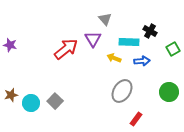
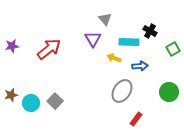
purple star: moved 2 px right, 1 px down; rotated 24 degrees counterclockwise
red arrow: moved 17 px left
blue arrow: moved 2 px left, 5 px down
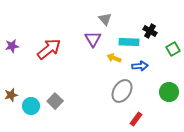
cyan circle: moved 3 px down
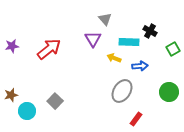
cyan circle: moved 4 px left, 5 px down
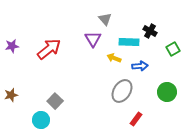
green circle: moved 2 px left
cyan circle: moved 14 px right, 9 px down
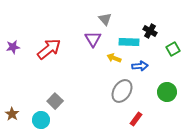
purple star: moved 1 px right, 1 px down
brown star: moved 1 px right, 19 px down; rotated 24 degrees counterclockwise
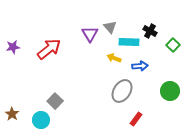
gray triangle: moved 5 px right, 8 px down
purple triangle: moved 3 px left, 5 px up
green square: moved 4 px up; rotated 16 degrees counterclockwise
green circle: moved 3 px right, 1 px up
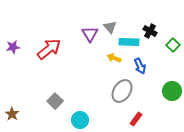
blue arrow: rotated 70 degrees clockwise
green circle: moved 2 px right
cyan circle: moved 39 px right
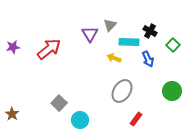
gray triangle: moved 2 px up; rotated 24 degrees clockwise
blue arrow: moved 8 px right, 7 px up
gray square: moved 4 px right, 2 px down
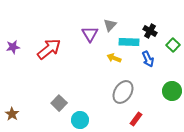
gray ellipse: moved 1 px right, 1 px down
